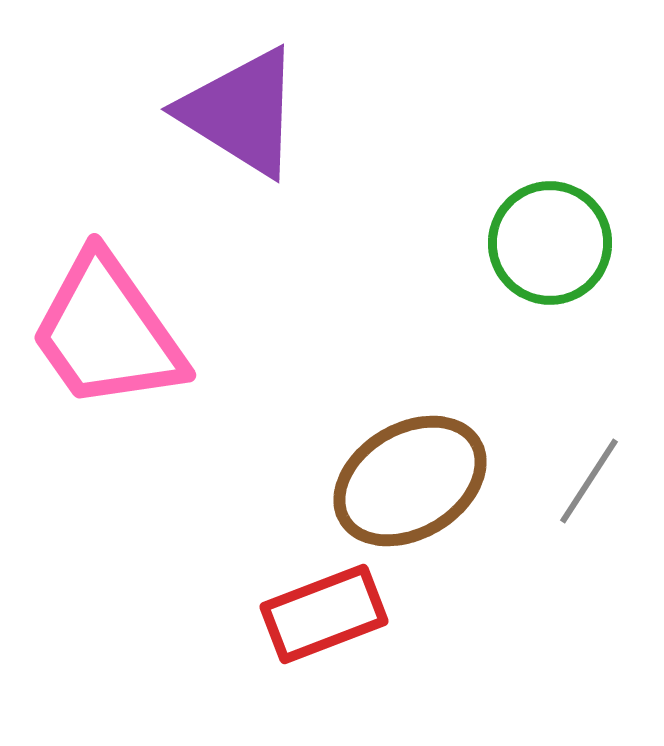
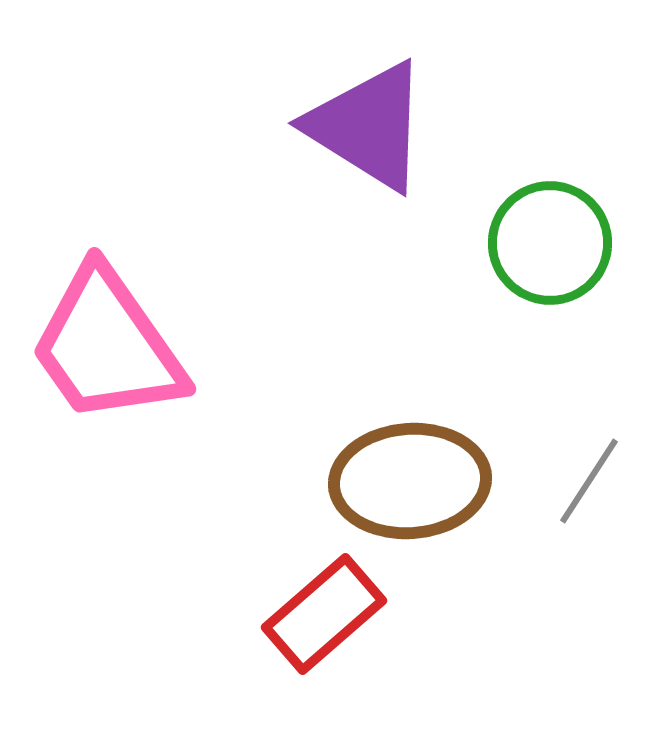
purple triangle: moved 127 px right, 14 px down
pink trapezoid: moved 14 px down
brown ellipse: rotated 27 degrees clockwise
red rectangle: rotated 20 degrees counterclockwise
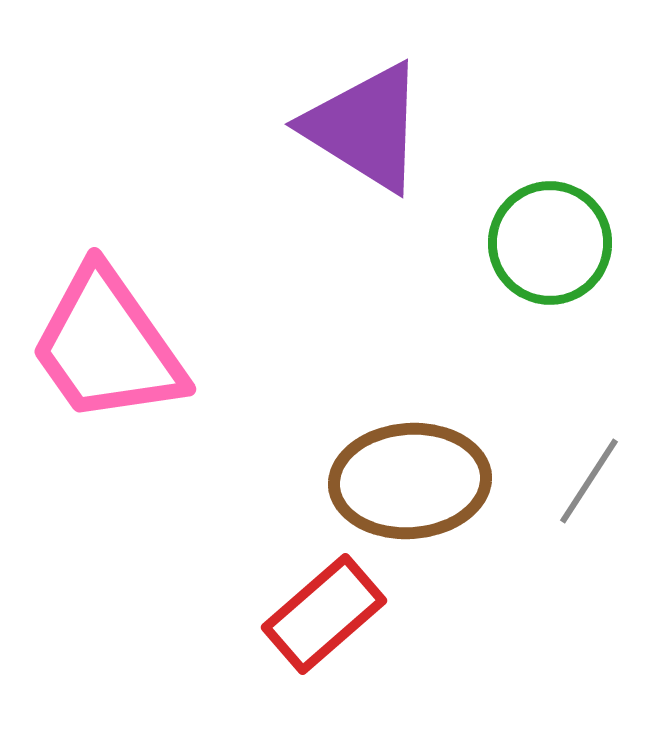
purple triangle: moved 3 px left, 1 px down
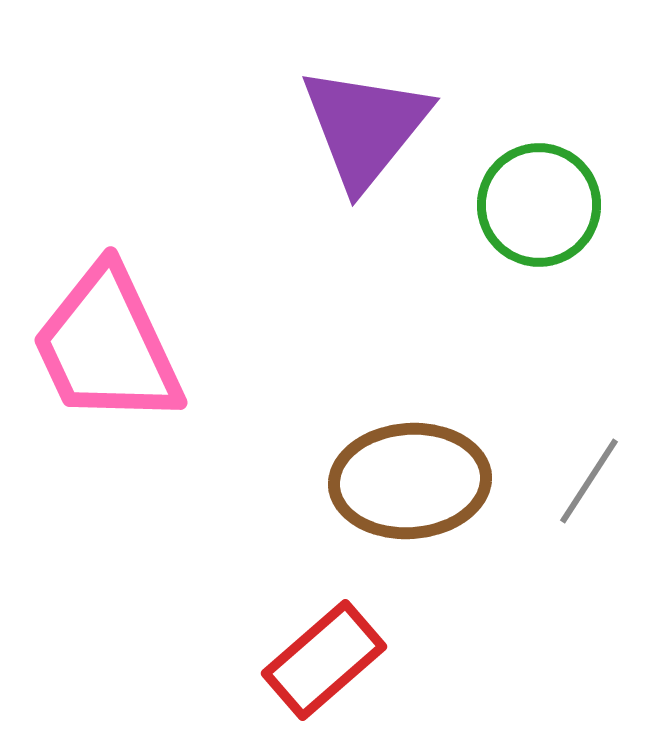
purple triangle: rotated 37 degrees clockwise
green circle: moved 11 px left, 38 px up
pink trapezoid: rotated 10 degrees clockwise
red rectangle: moved 46 px down
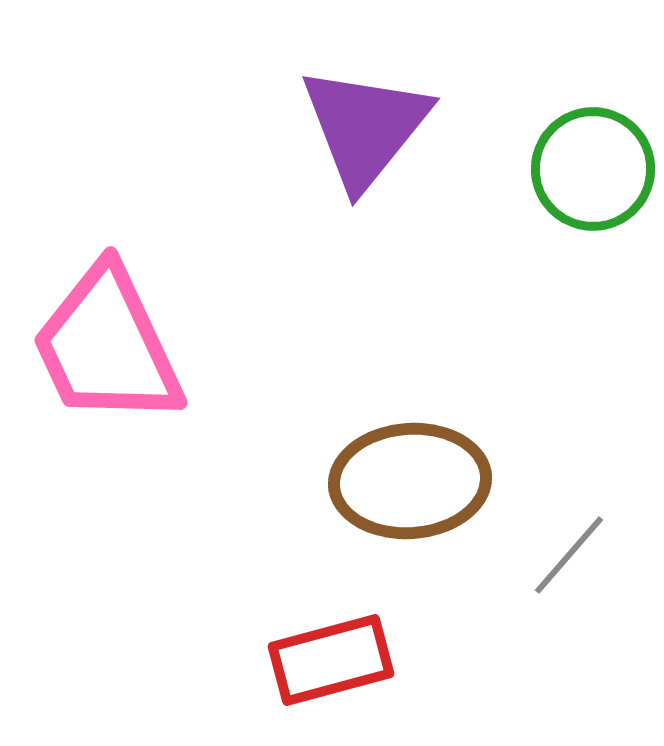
green circle: moved 54 px right, 36 px up
gray line: moved 20 px left, 74 px down; rotated 8 degrees clockwise
red rectangle: moved 7 px right; rotated 26 degrees clockwise
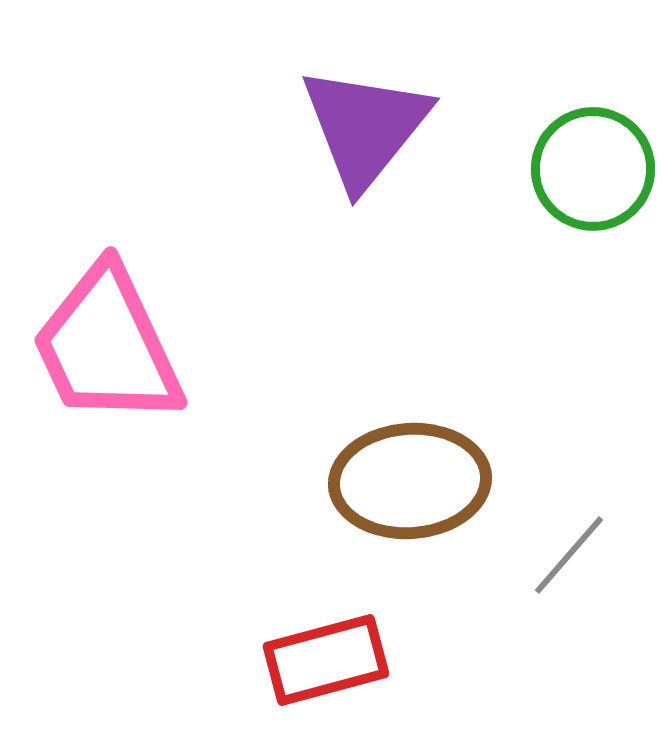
red rectangle: moved 5 px left
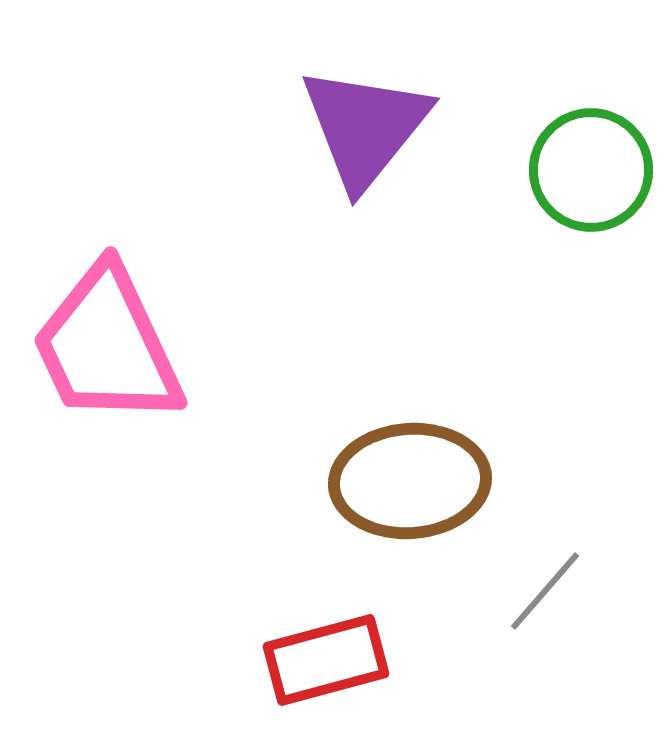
green circle: moved 2 px left, 1 px down
gray line: moved 24 px left, 36 px down
